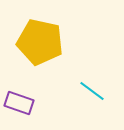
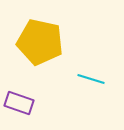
cyan line: moved 1 px left, 12 px up; rotated 20 degrees counterclockwise
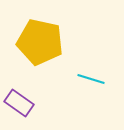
purple rectangle: rotated 16 degrees clockwise
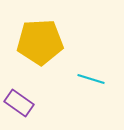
yellow pentagon: rotated 15 degrees counterclockwise
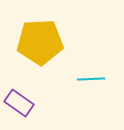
cyan line: rotated 20 degrees counterclockwise
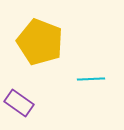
yellow pentagon: rotated 24 degrees clockwise
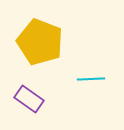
purple rectangle: moved 10 px right, 4 px up
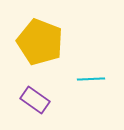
purple rectangle: moved 6 px right, 1 px down
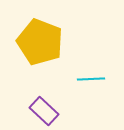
purple rectangle: moved 9 px right, 11 px down; rotated 8 degrees clockwise
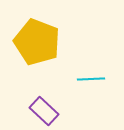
yellow pentagon: moved 3 px left
